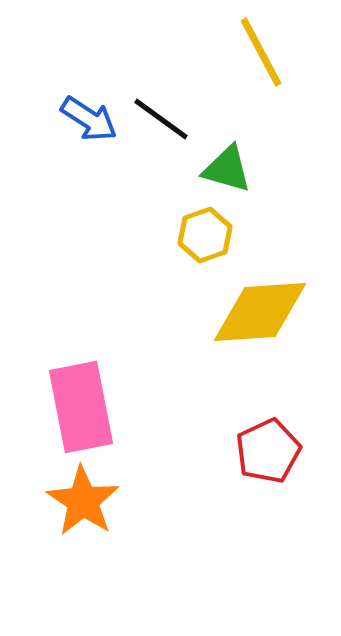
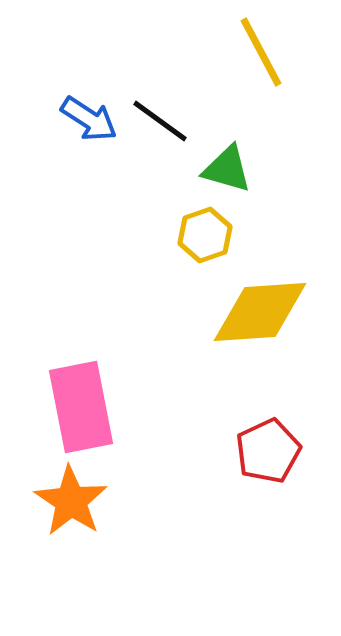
black line: moved 1 px left, 2 px down
orange star: moved 12 px left
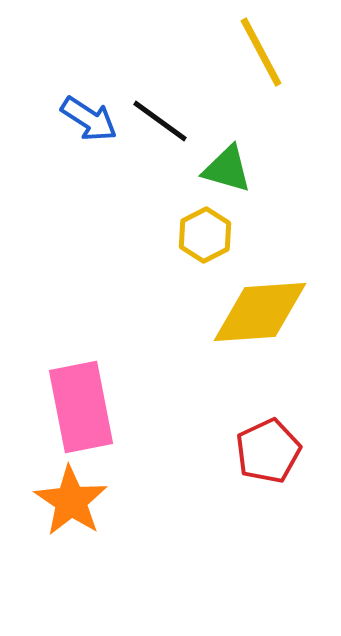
yellow hexagon: rotated 8 degrees counterclockwise
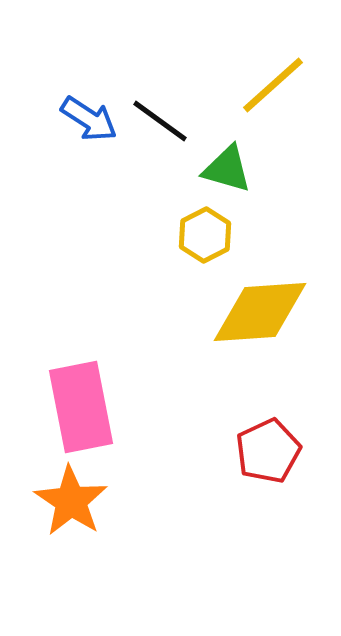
yellow line: moved 12 px right, 33 px down; rotated 76 degrees clockwise
